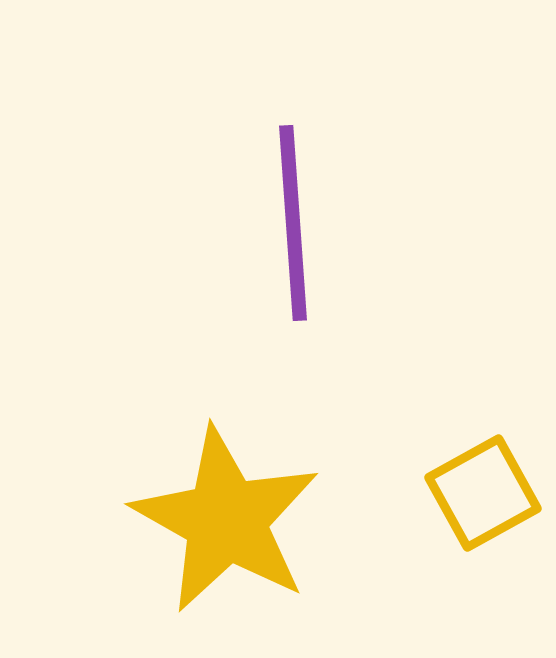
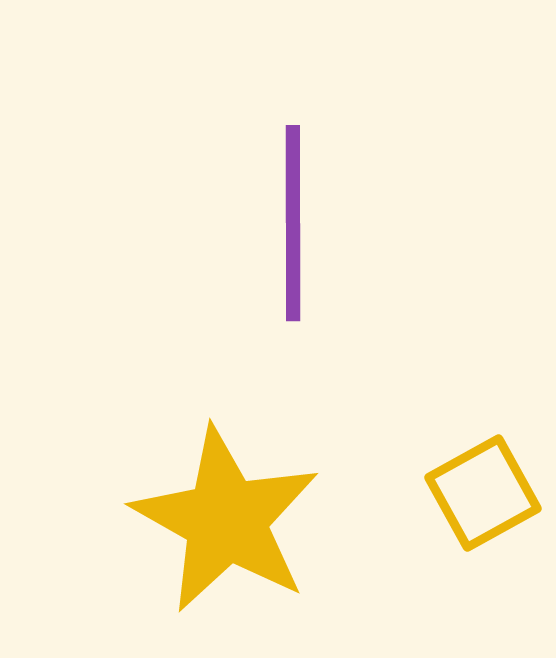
purple line: rotated 4 degrees clockwise
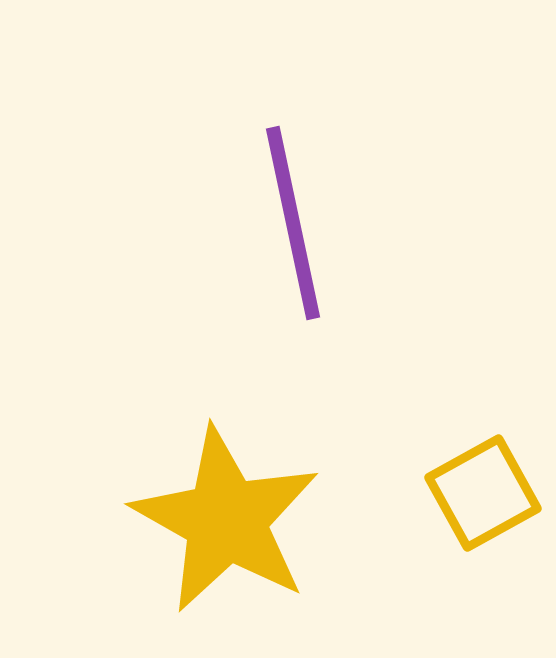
purple line: rotated 12 degrees counterclockwise
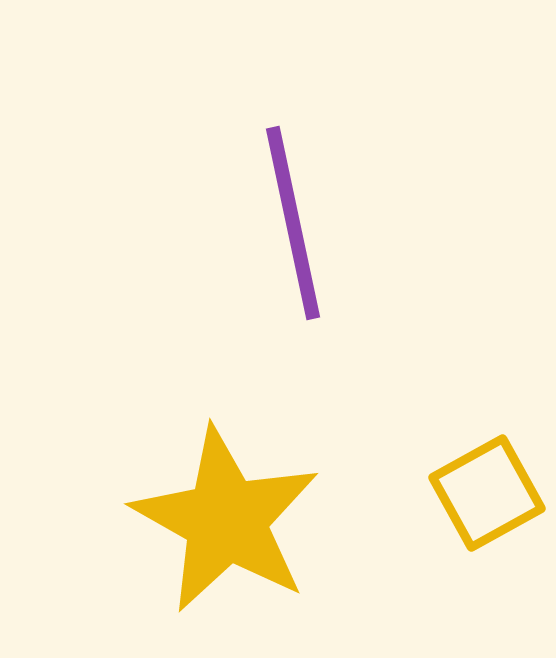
yellow square: moved 4 px right
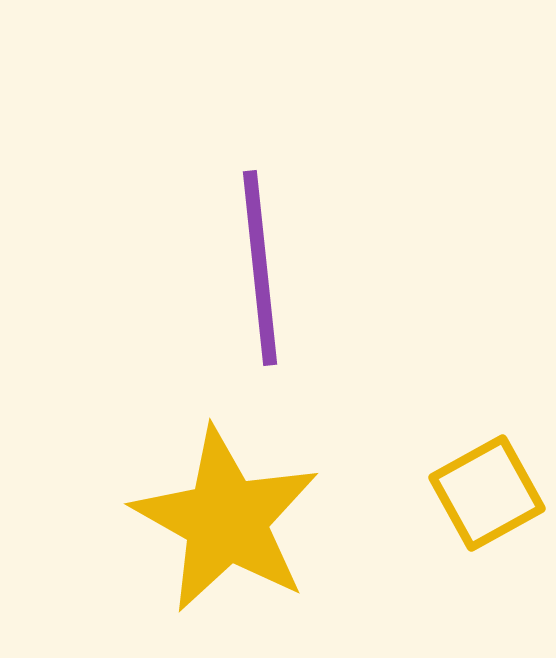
purple line: moved 33 px left, 45 px down; rotated 6 degrees clockwise
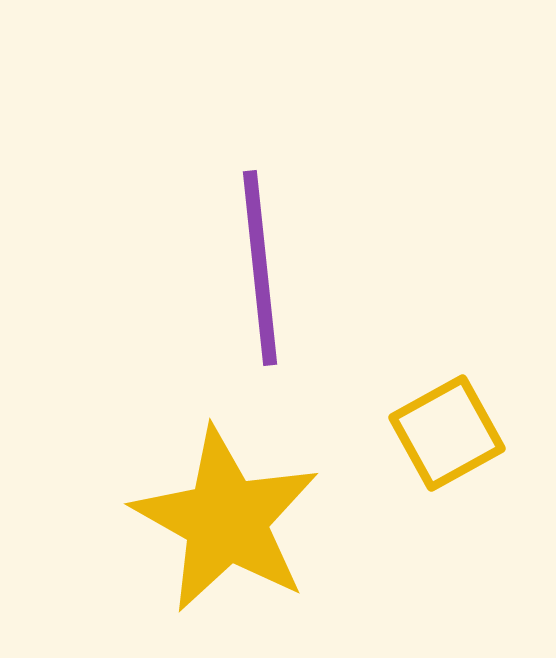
yellow square: moved 40 px left, 60 px up
